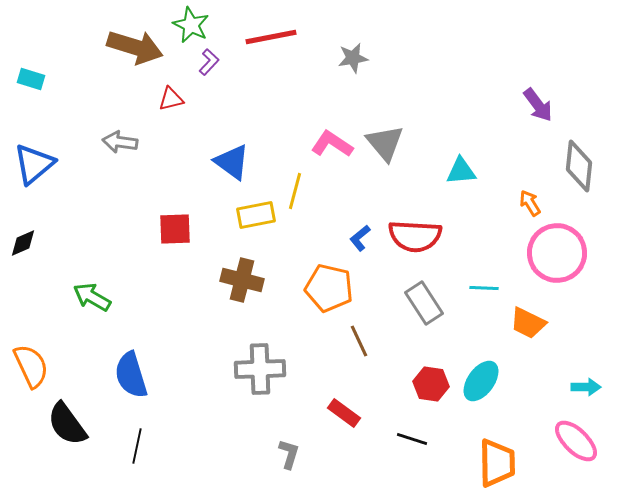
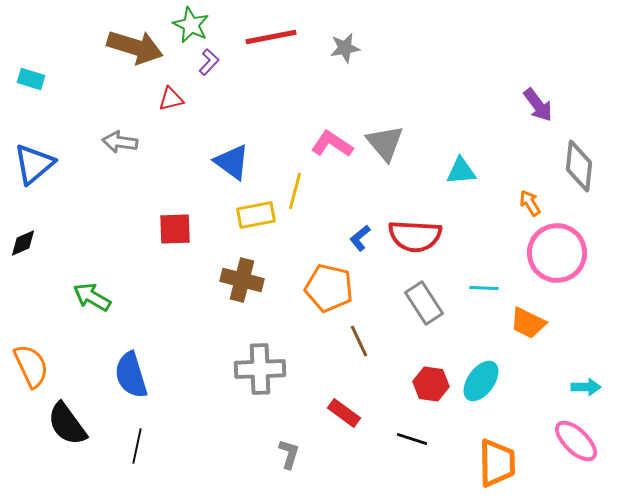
gray star at (353, 58): moved 8 px left, 10 px up
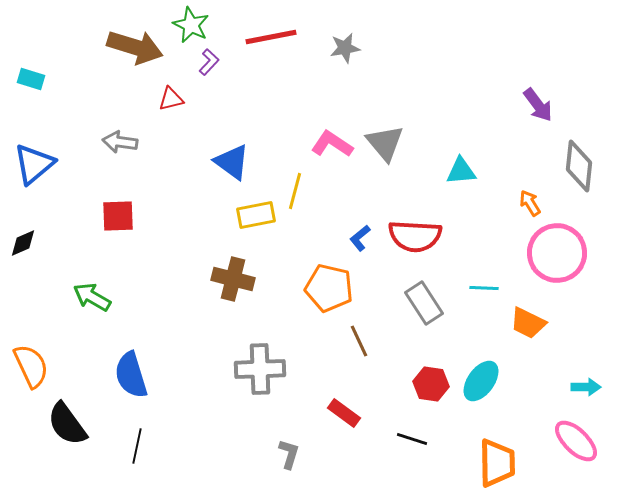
red square at (175, 229): moved 57 px left, 13 px up
brown cross at (242, 280): moved 9 px left, 1 px up
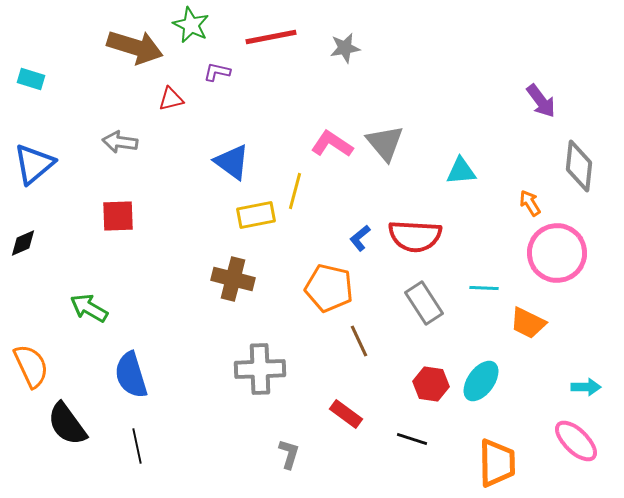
purple L-shape at (209, 62): moved 8 px right, 10 px down; rotated 120 degrees counterclockwise
purple arrow at (538, 105): moved 3 px right, 4 px up
green arrow at (92, 297): moved 3 px left, 11 px down
red rectangle at (344, 413): moved 2 px right, 1 px down
black line at (137, 446): rotated 24 degrees counterclockwise
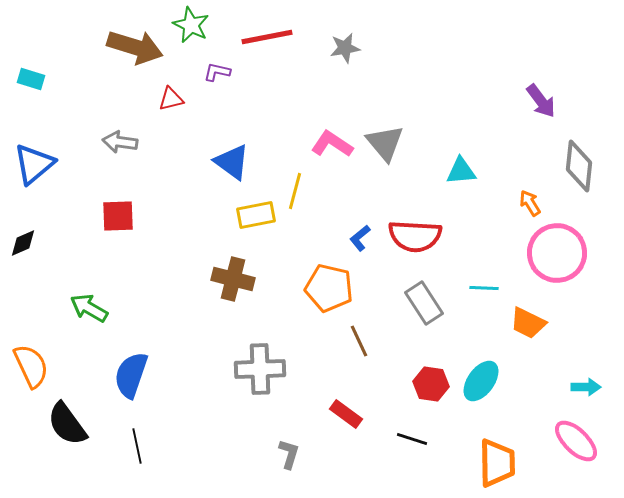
red line at (271, 37): moved 4 px left
blue semicircle at (131, 375): rotated 36 degrees clockwise
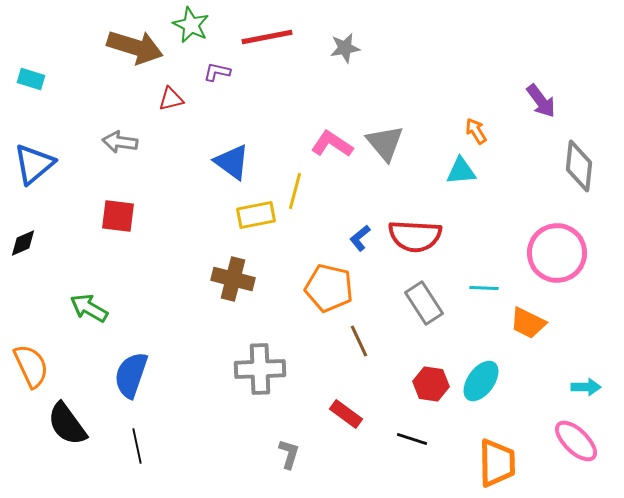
orange arrow at (530, 203): moved 54 px left, 72 px up
red square at (118, 216): rotated 9 degrees clockwise
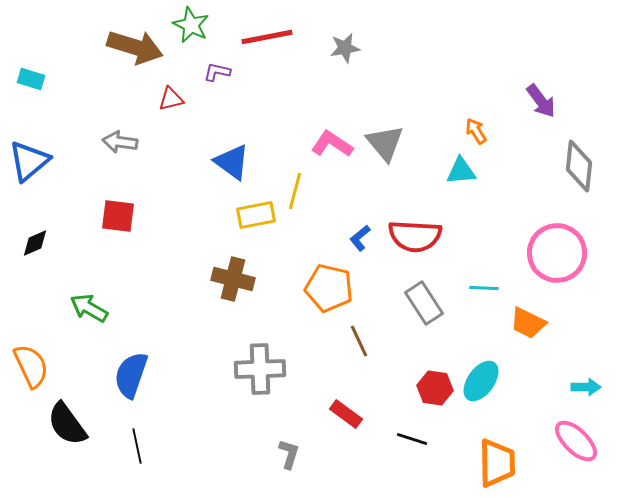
blue triangle at (34, 164): moved 5 px left, 3 px up
black diamond at (23, 243): moved 12 px right
red hexagon at (431, 384): moved 4 px right, 4 px down
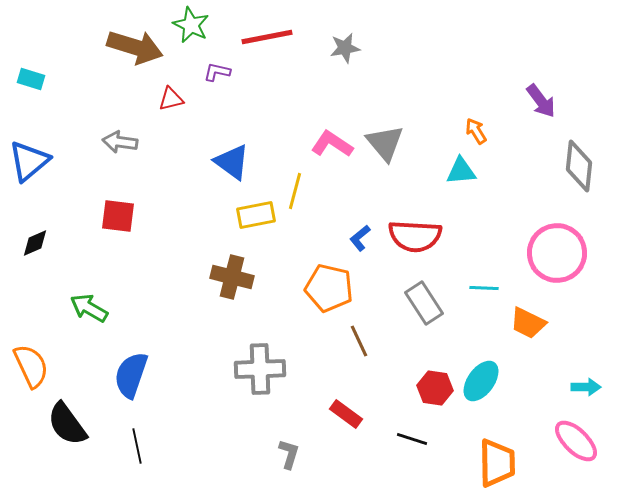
brown cross at (233, 279): moved 1 px left, 2 px up
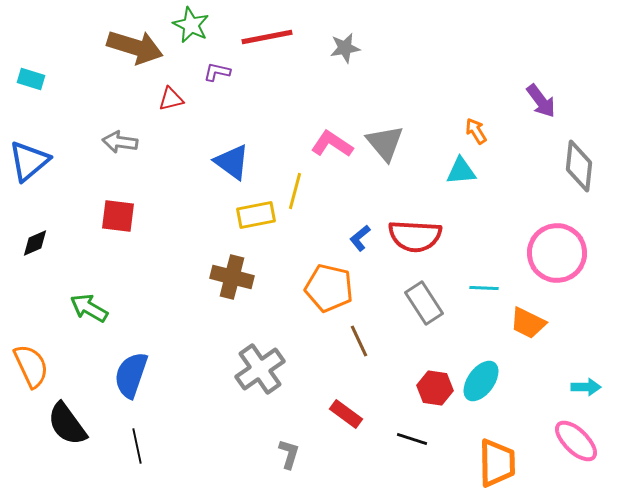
gray cross at (260, 369): rotated 33 degrees counterclockwise
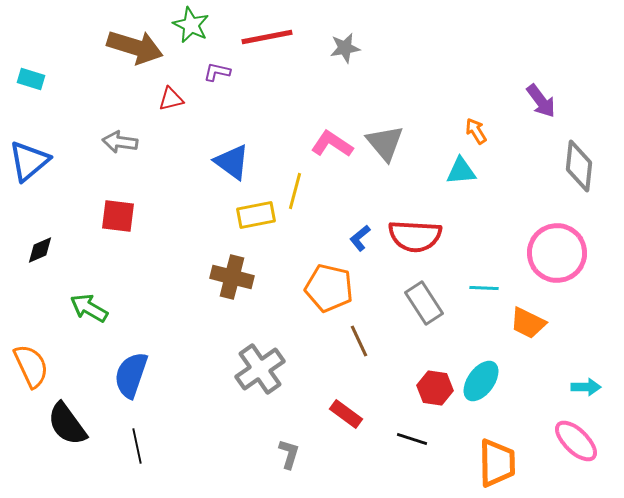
black diamond at (35, 243): moved 5 px right, 7 px down
